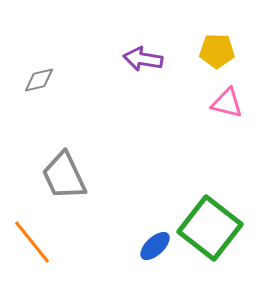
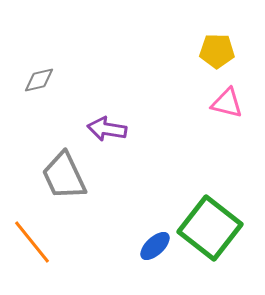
purple arrow: moved 36 px left, 70 px down
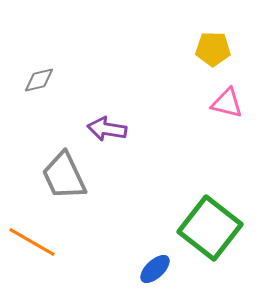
yellow pentagon: moved 4 px left, 2 px up
orange line: rotated 21 degrees counterclockwise
blue ellipse: moved 23 px down
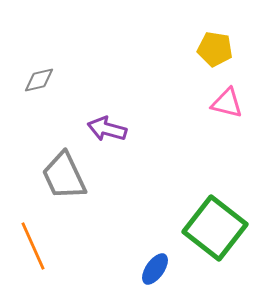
yellow pentagon: moved 2 px right; rotated 8 degrees clockwise
purple arrow: rotated 6 degrees clockwise
green square: moved 5 px right
orange line: moved 1 px right, 4 px down; rotated 36 degrees clockwise
blue ellipse: rotated 12 degrees counterclockwise
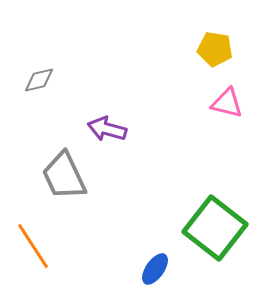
orange line: rotated 9 degrees counterclockwise
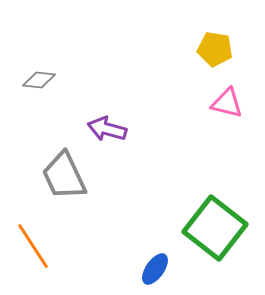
gray diamond: rotated 20 degrees clockwise
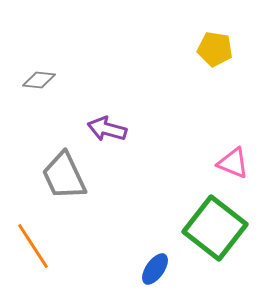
pink triangle: moved 6 px right, 60 px down; rotated 8 degrees clockwise
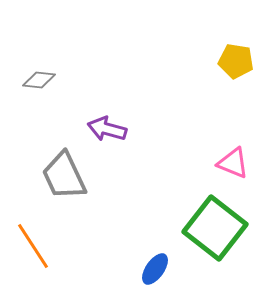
yellow pentagon: moved 21 px right, 12 px down
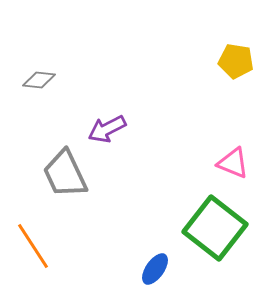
purple arrow: rotated 42 degrees counterclockwise
gray trapezoid: moved 1 px right, 2 px up
